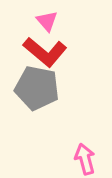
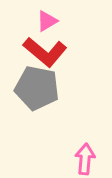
pink triangle: rotated 40 degrees clockwise
pink arrow: rotated 20 degrees clockwise
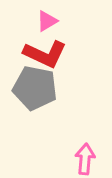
red L-shape: moved 2 px down; rotated 15 degrees counterclockwise
gray pentagon: moved 2 px left
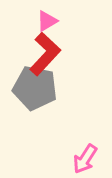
red L-shape: rotated 72 degrees counterclockwise
pink arrow: rotated 152 degrees counterclockwise
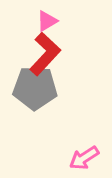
gray pentagon: rotated 9 degrees counterclockwise
pink arrow: moved 1 px left, 1 px up; rotated 24 degrees clockwise
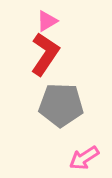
red L-shape: rotated 9 degrees counterclockwise
gray pentagon: moved 26 px right, 17 px down
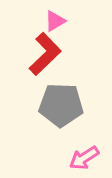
pink triangle: moved 8 px right
red L-shape: rotated 12 degrees clockwise
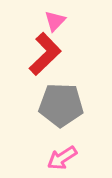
pink triangle: rotated 15 degrees counterclockwise
pink arrow: moved 22 px left
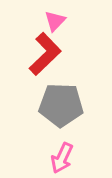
pink arrow: rotated 32 degrees counterclockwise
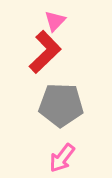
red L-shape: moved 2 px up
pink arrow: rotated 12 degrees clockwise
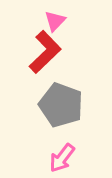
gray pentagon: rotated 18 degrees clockwise
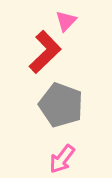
pink triangle: moved 11 px right
pink arrow: moved 1 px down
